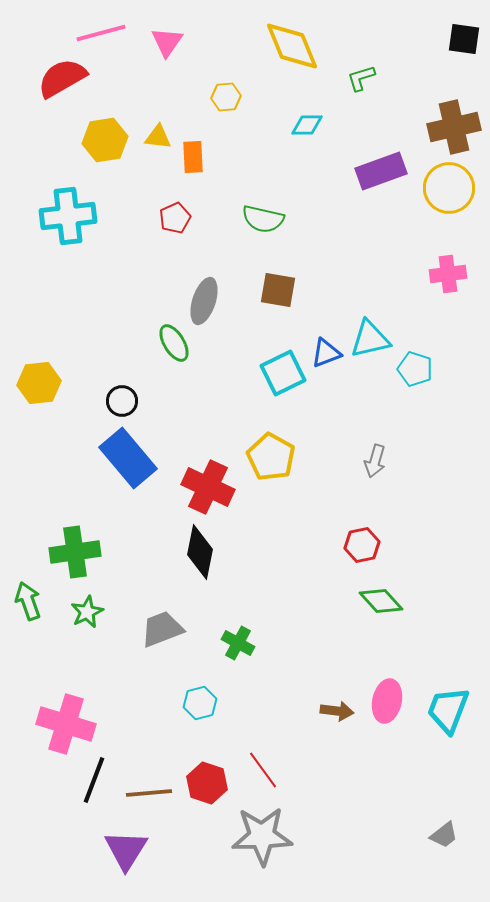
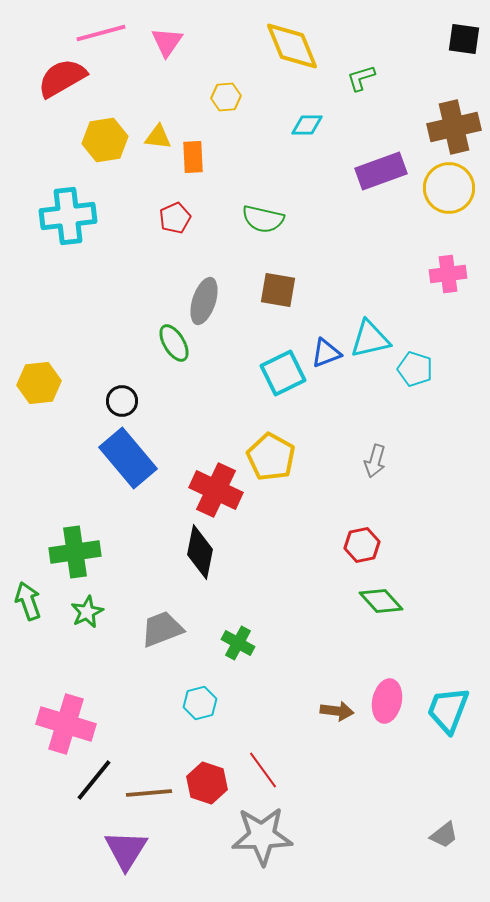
red cross at (208, 487): moved 8 px right, 3 px down
black line at (94, 780): rotated 18 degrees clockwise
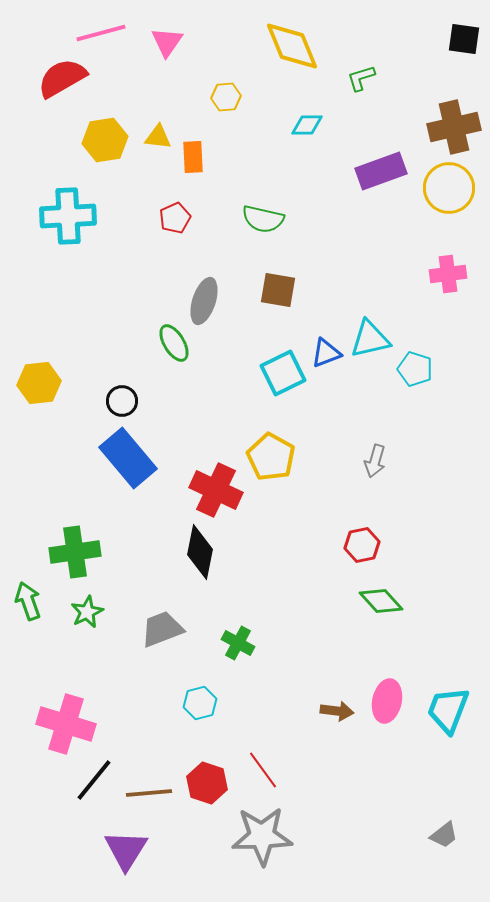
cyan cross at (68, 216): rotated 4 degrees clockwise
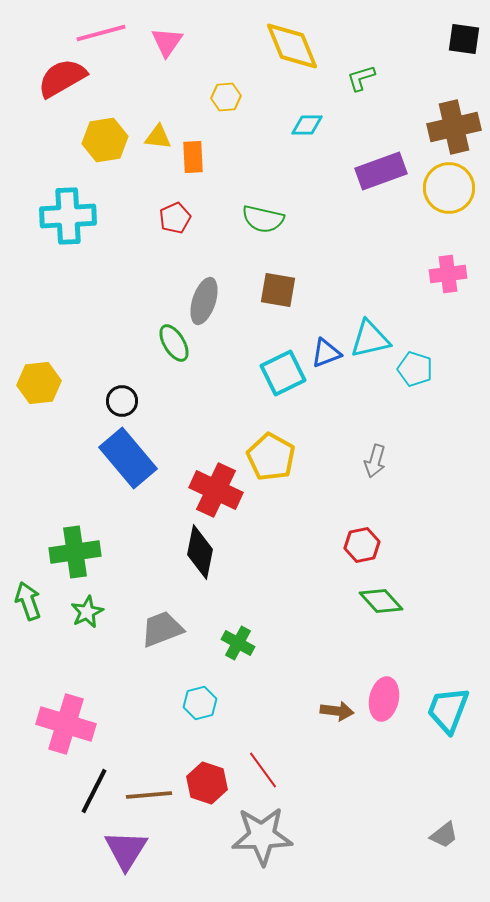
pink ellipse at (387, 701): moved 3 px left, 2 px up
black line at (94, 780): moved 11 px down; rotated 12 degrees counterclockwise
brown line at (149, 793): moved 2 px down
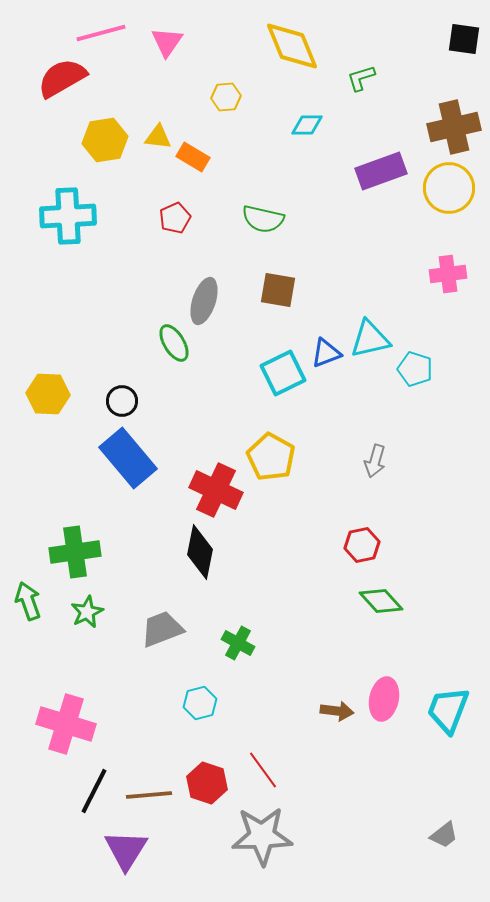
orange rectangle at (193, 157): rotated 56 degrees counterclockwise
yellow hexagon at (39, 383): moved 9 px right, 11 px down; rotated 9 degrees clockwise
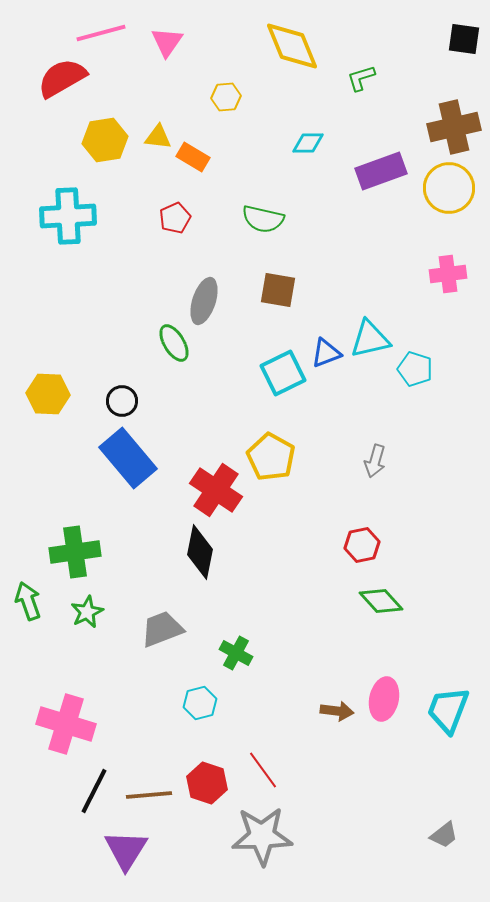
cyan diamond at (307, 125): moved 1 px right, 18 px down
red cross at (216, 490): rotated 9 degrees clockwise
green cross at (238, 643): moved 2 px left, 10 px down
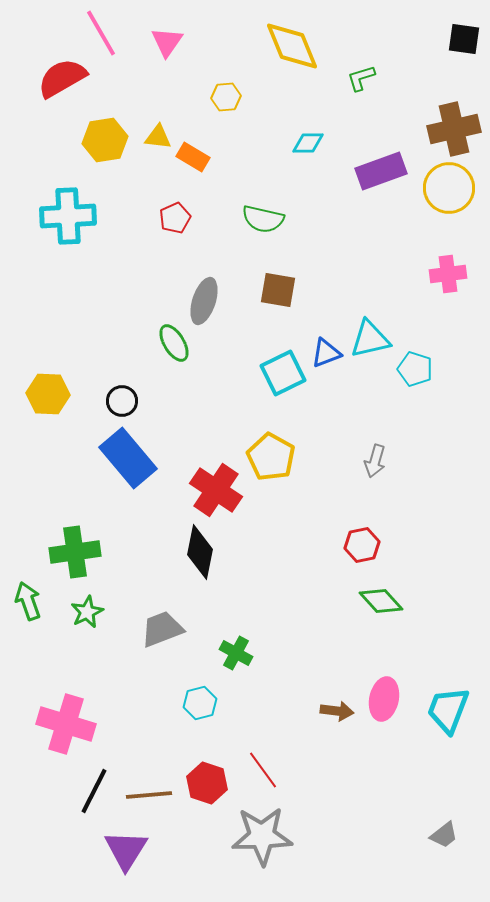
pink line at (101, 33): rotated 75 degrees clockwise
brown cross at (454, 127): moved 2 px down
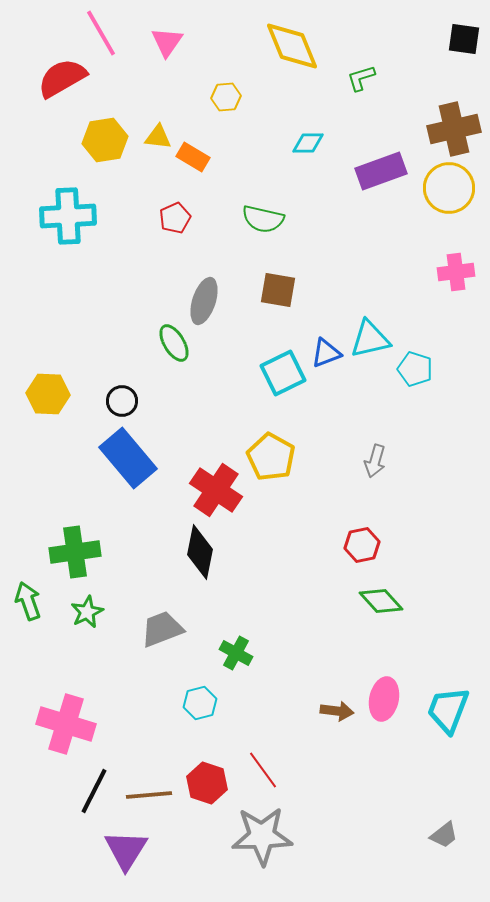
pink cross at (448, 274): moved 8 px right, 2 px up
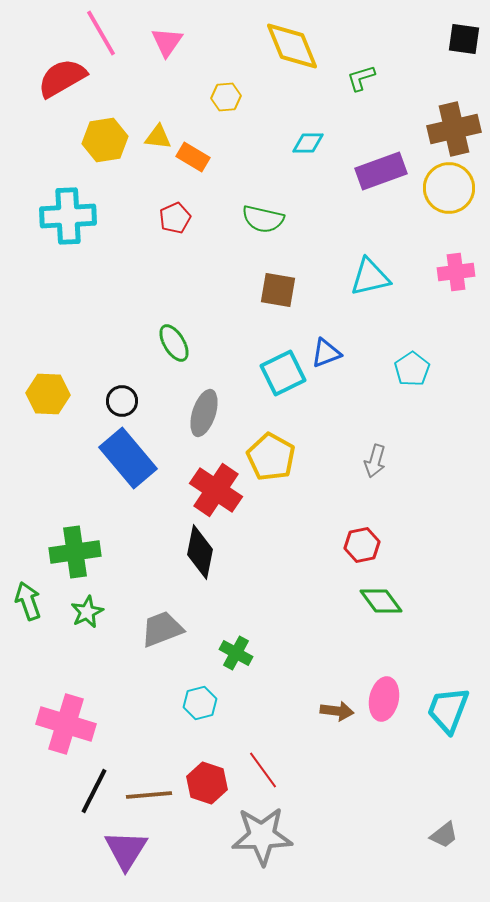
gray ellipse at (204, 301): moved 112 px down
cyan triangle at (370, 339): moved 62 px up
cyan pentagon at (415, 369): moved 3 px left; rotated 20 degrees clockwise
green diamond at (381, 601): rotated 6 degrees clockwise
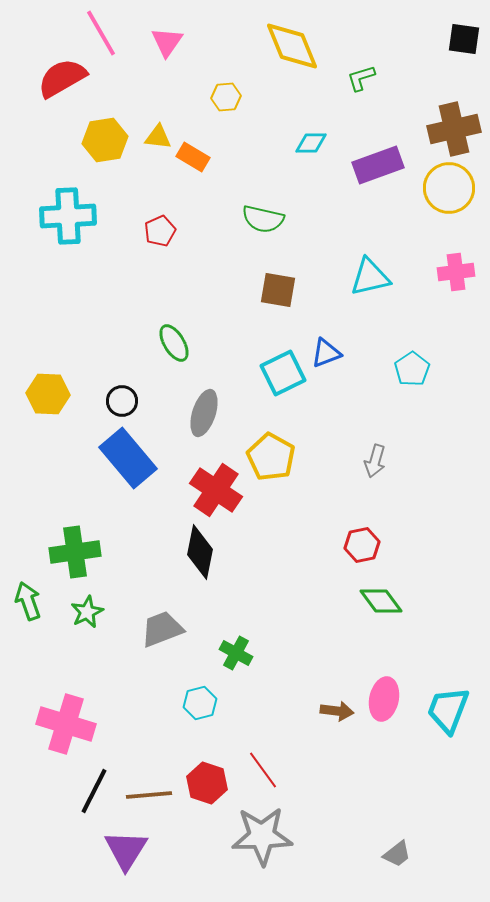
cyan diamond at (308, 143): moved 3 px right
purple rectangle at (381, 171): moved 3 px left, 6 px up
red pentagon at (175, 218): moved 15 px left, 13 px down
gray trapezoid at (444, 835): moved 47 px left, 19 px down
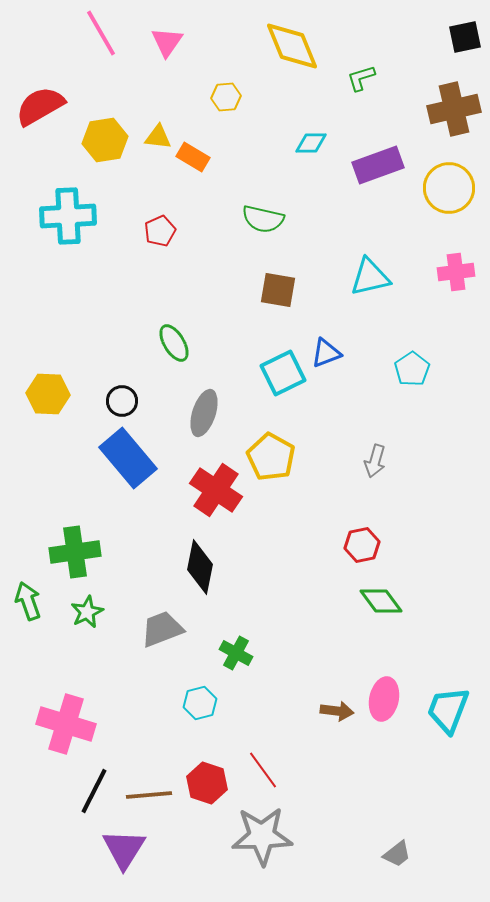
black square at (464, 39): moved 1 px right, 2 px up; rotated 20 degrees counterclockwise
red semicircle at (62, 78): moved 22 px left, 28 px down
brown cross at (454, 129): moved 20 px up
black diamond at (200, 552): moved 15 px down
purple triangle at (126, 850): moved 2 px left, 1 px up
